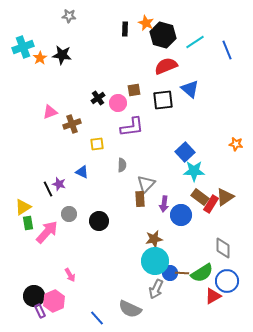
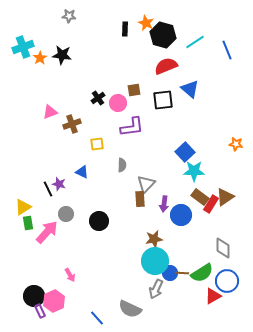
gray circle at (69, 214): moved 3 px left
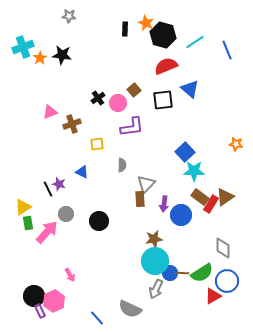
brown square at (134, 90): rotated 32 degrees counterclockwise
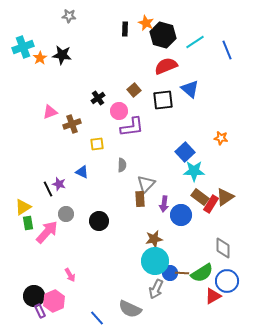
pink circle at (118, 103): moved 1 px right, 8 px down
orange star at (236, 144): moved 15 px left, 6 px up
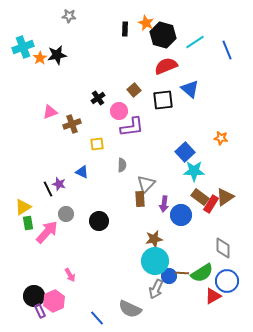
black star at (62, 55): moved 5 px left; rotated 18 degrees counterclockwise
blue circle at (170, 273): moved 1 px left, 3 px down
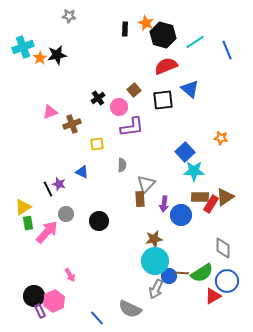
pink circle at (119, 111): moved 4 px up
brown rectangle at (200, 197): rotated 36 degrees counterclockwise
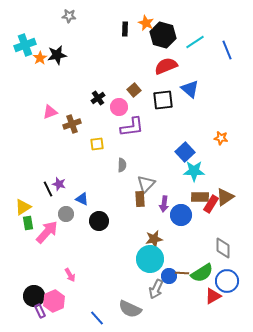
cyan cross at (23, 47): moved 2 px right, 2 px up
blue triangle at (82, 172): moved 27 px down
cyan circle at (155, 261): moved 5 px left, 2 px up
